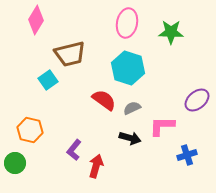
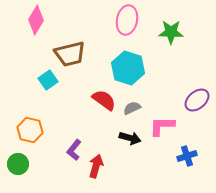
pink ellipse: moved 3 px up
blue cross: moved 1 px down
green circle: moved 3 px right, 1 px down
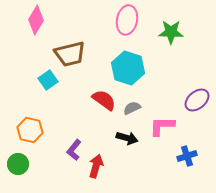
black arrow: moved 3 px left
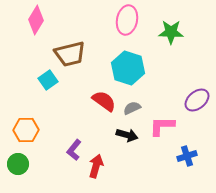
red semicircle: moved 1 px down
orange hexagon: moved 4 px left; rotated 15 degrees counterclockwise
black arrow: moved 3 px up
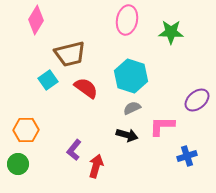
cyan hexagon: moved 3 px right, 8 px down
red semicircle: moved 18 px left, 13 px up
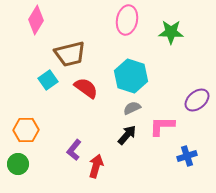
black arrow: rotated 65 degrees counterclockwise
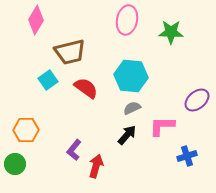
brown trapezoid: moved 2 px up
cyan hexagon: rotated 12 degrees counterclockwise
green circle: moved 3 px left
